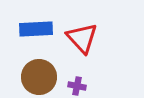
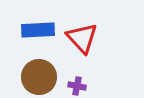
blue rectangle: moved 2 px right, 1 px down
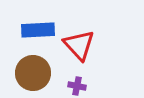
red triangle: moved 3 px left, 7 px down
brown circle: moved 6 px left, 4 px up
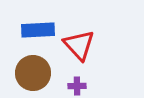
purple cross: rotated 12 degrees counterclockwise
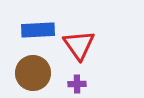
red triangle: rotated 8 degrees clockwise
purple cross: moved 2 px up
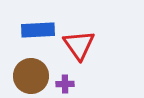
brown circle: moved 2 px left, 3 px down
purple cross: moved 12 px left
